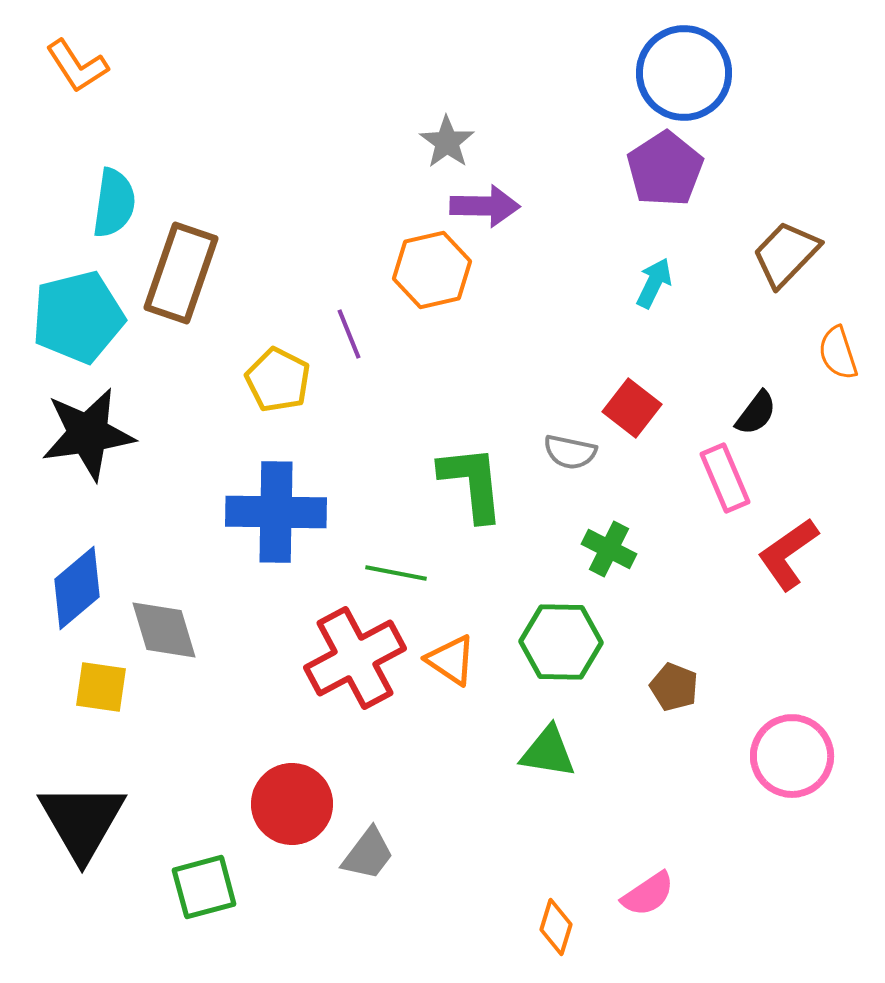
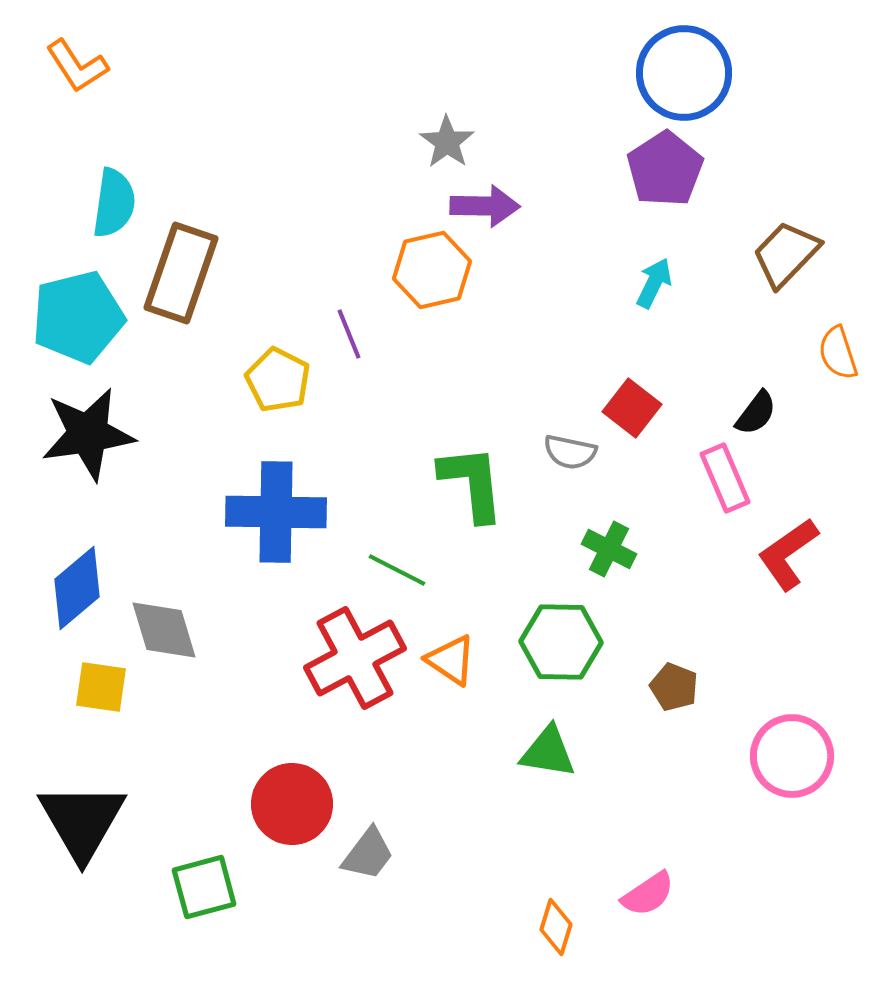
green line: moved 1 px right, 3 px up; rotated 16 degrees clockwise
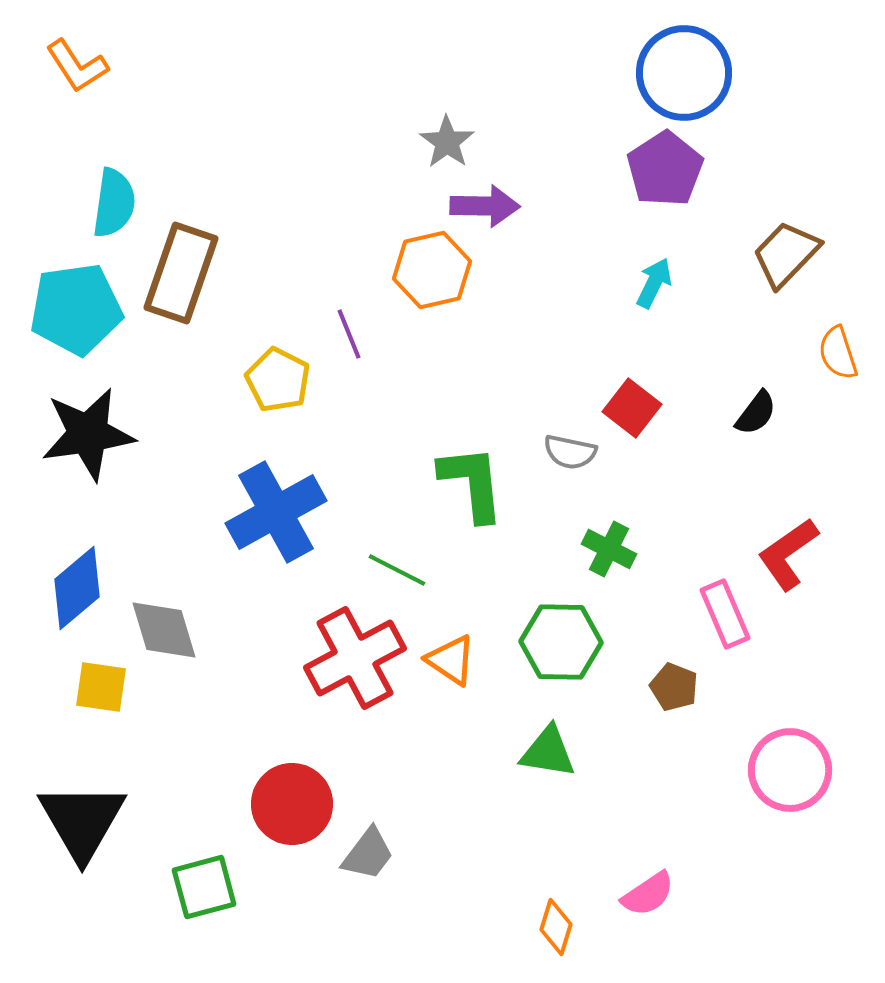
cyan pentagon: moved 2 px left, 8 px up; rotated 6 degrees clockwise
pink rectangle: moved 136 px down
blue cross: rotated 30 degrees counterclockwise
pink circle: moved 2 px left, 14 px down
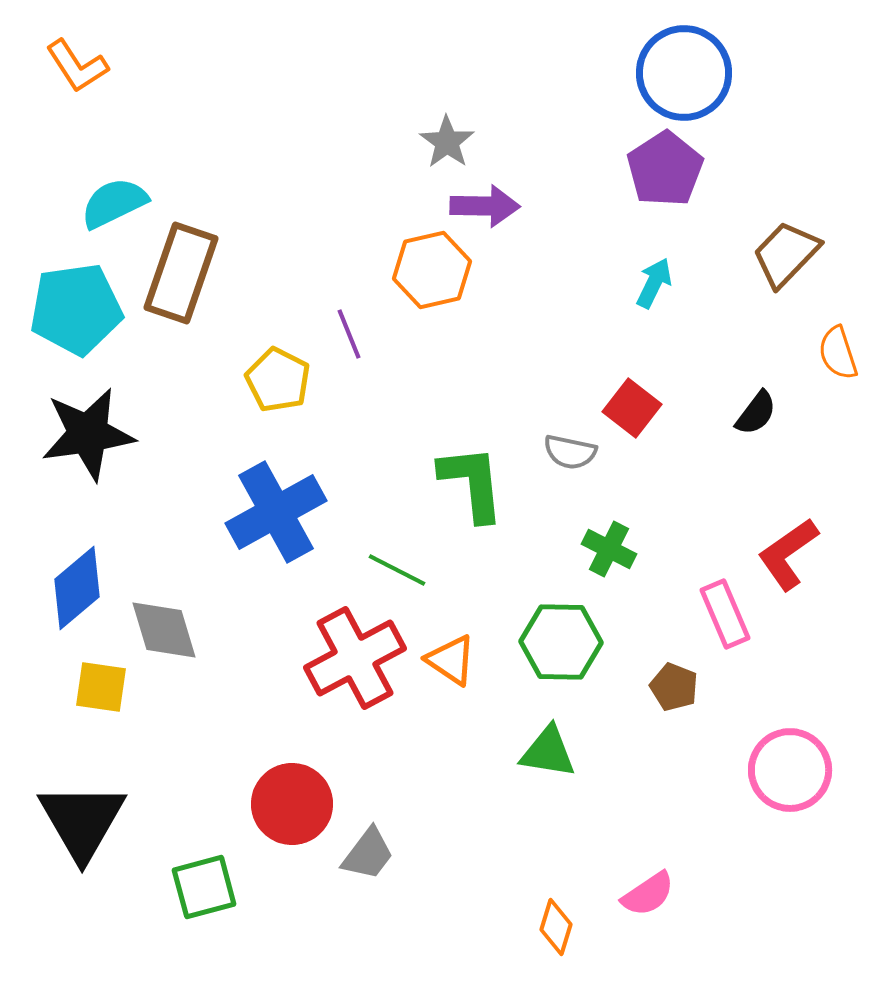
cyan semicircle: rotated 124 degrees counterclockwise
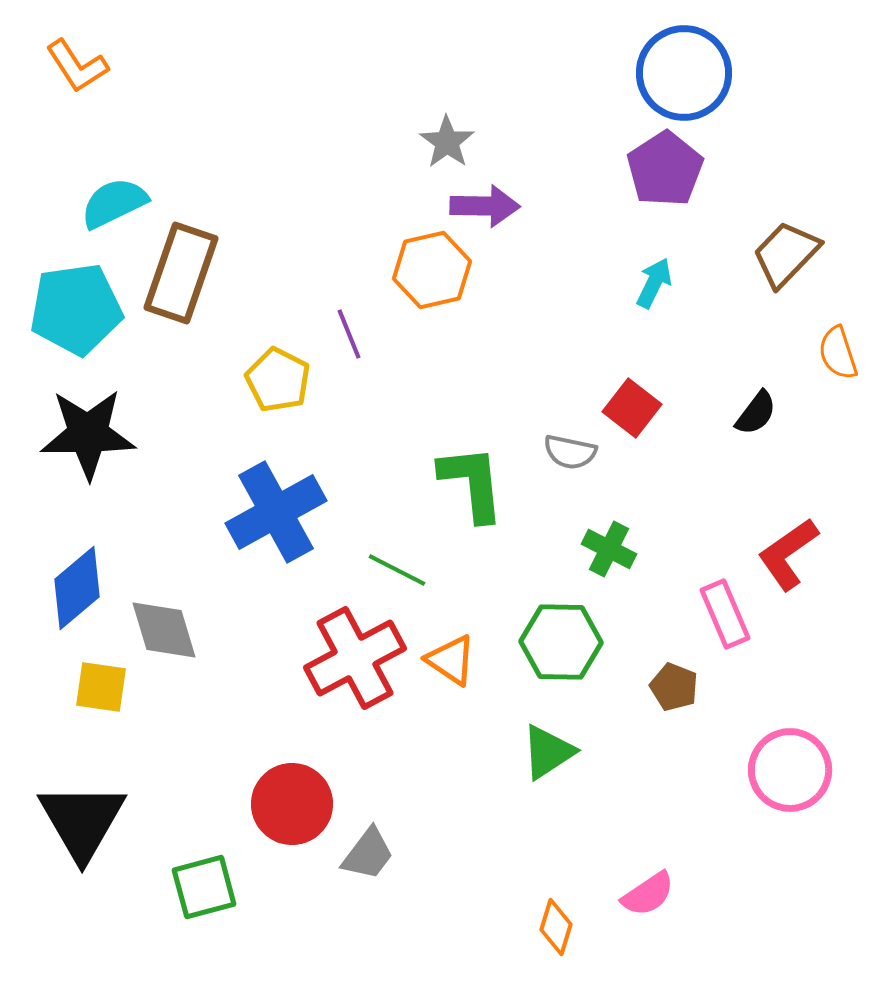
black star: rotated 8 degrees clockwise
green triangle: rotated 42 degrees counterclockwise
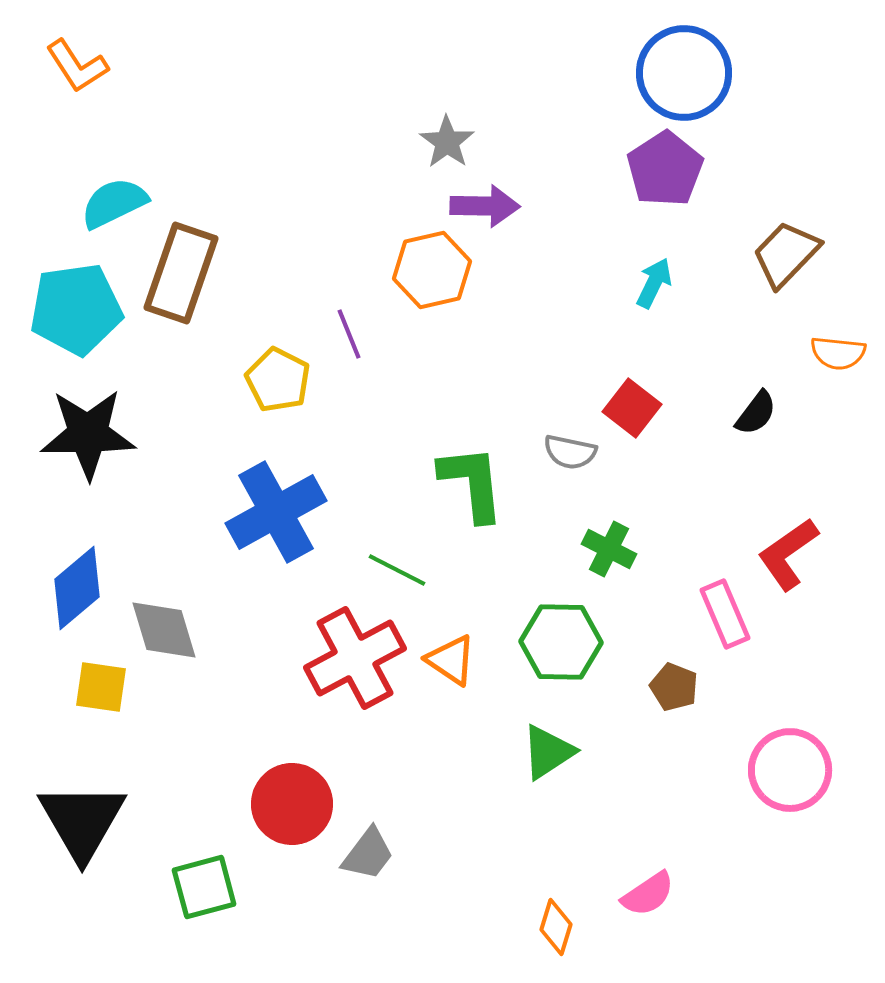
orange semicircle: rotated 66 degrees counterclockwise
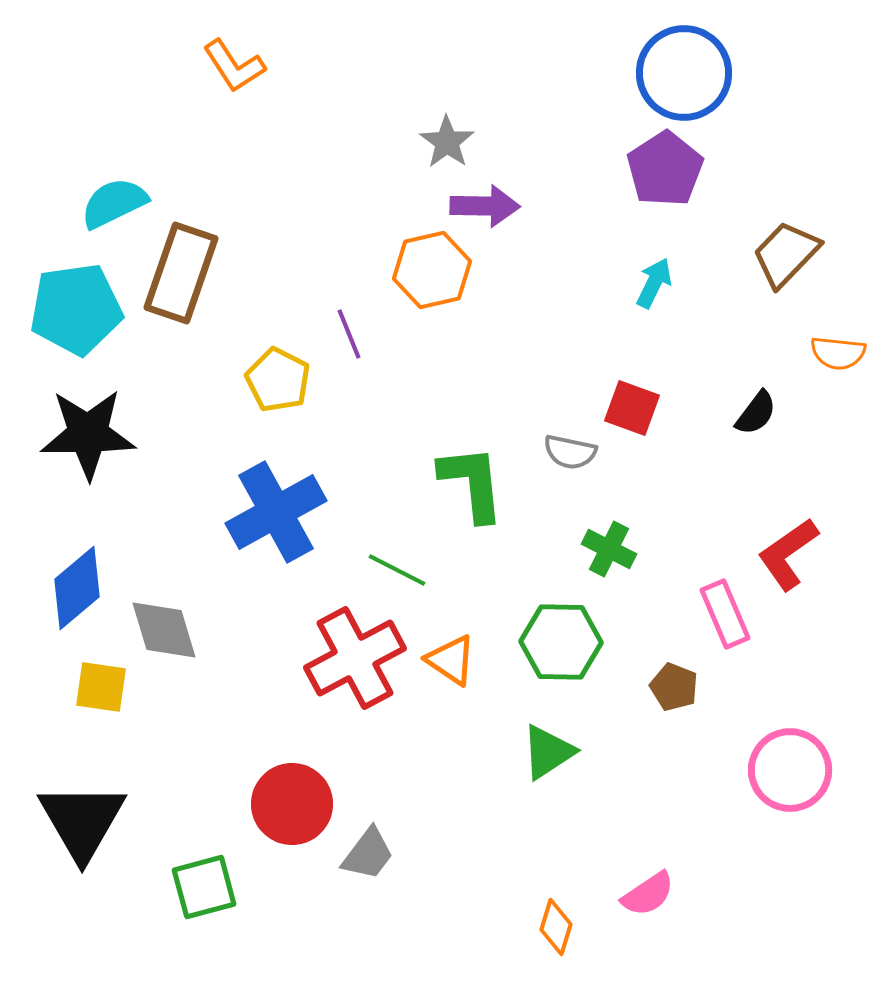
orange L-shape: moved 157 px right
red square: rotated 18 degrees counterclockwise
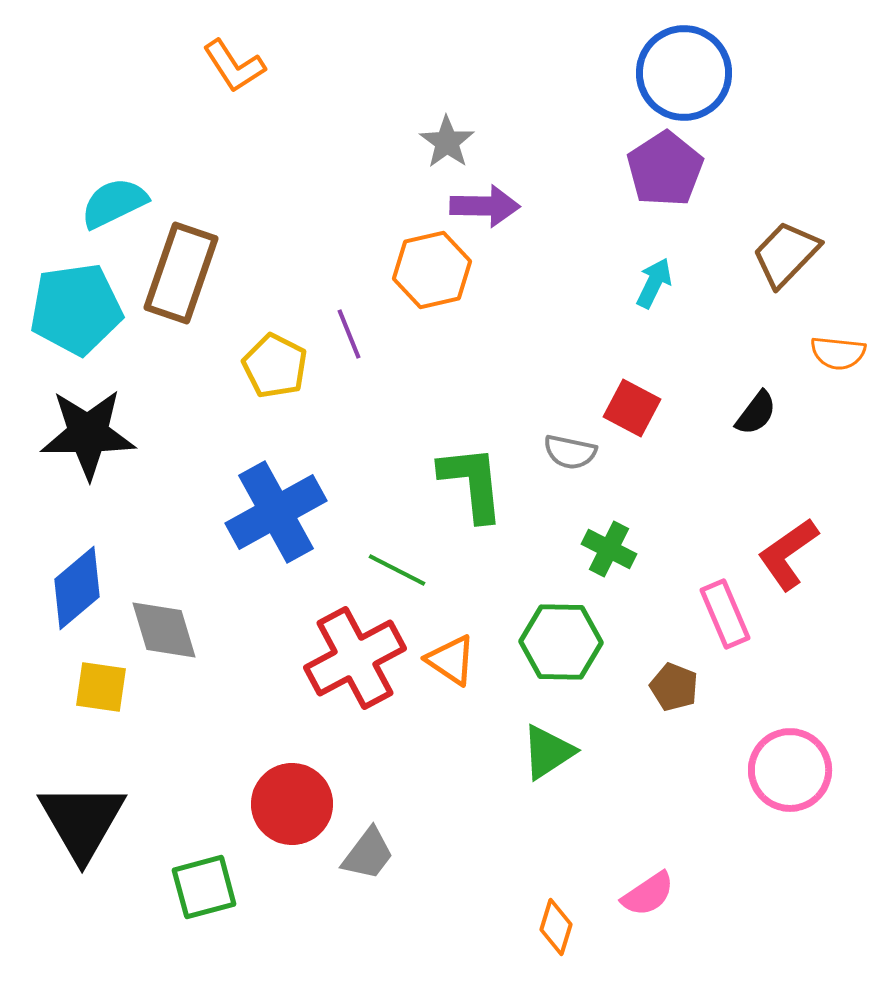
yellow pentagon: moved 3 px left, 14 px up
red square: rotated 8 degrees clockwise
